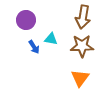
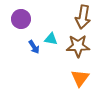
purple circle: moved 5 px left, 1 px up
brown star: moved 4 px left
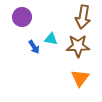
purple circle: moved 1 px right, 2 px up
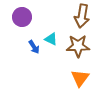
brown arrow: moved 1 px left, 1 px up
cyan triangle: rotated 16 degrees clockwise
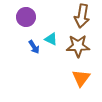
purple circle: moved 4 px right
orange triangle: moved 1 px right
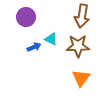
blue arrow: rotated 80 degrees counterclockwise
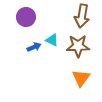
cyan triangle: moved 1 px right, 1 px down
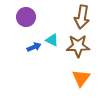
brown arrow: moved 1 px down
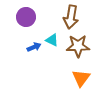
brown arrow: moved 11 px left
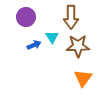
brown arrow: rotated 10 degrees counterclockwise
cyan triangle: moved 3 px up; rotated 32 degrees clockwise
blue arrow: moved 2 px up
orange triangle: moved 2 px right
